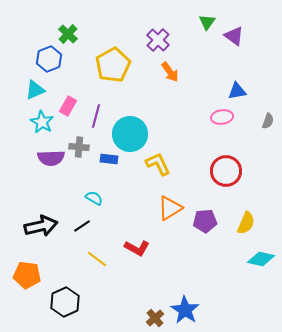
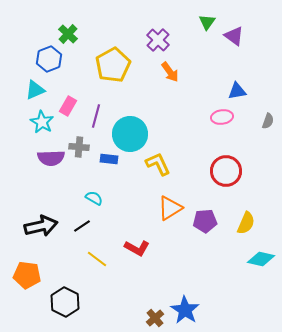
black hexagon: rotated 8 degrees counterclockwise
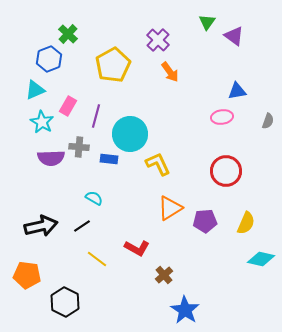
brown cross: moved 9 px right, 43 px up
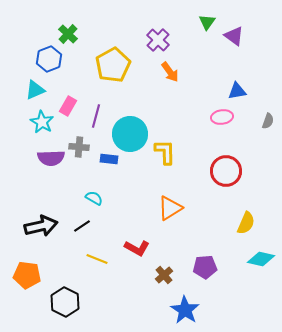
yellow L-shape: moved 7 px right, 12 px up; rotated 24 degrees clockwise
purple pentagon: moved 46 px down
yellow line: rotated 15 degrees counterclockwise
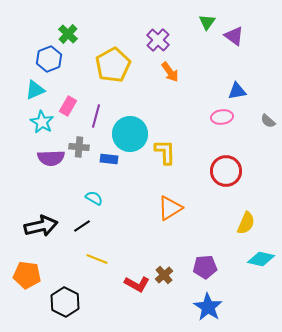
gray semicircle: rotated 112 degrees clockwise
red L-shape: moved 36 px down
blue star: moved 23 px right, 3 px up
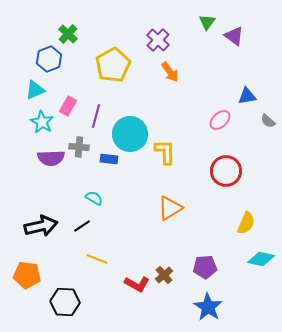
blue triangle: moved 10 px right, 5 px down
pink ellipse: moved 2 px left, 3 px down; rotated 35 degrees counterclockwise
black hexagon: rotated 24 degrees counterclockwise
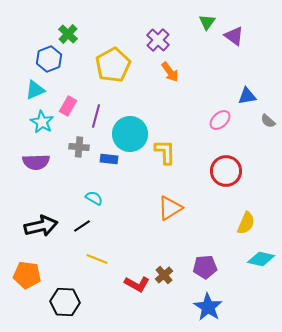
purple semicircle: moved 15 px left, 4 px down
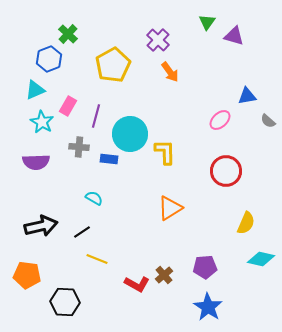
purple triangle: rotated 20 degrees counterclockwise
black line: moved 6 px down
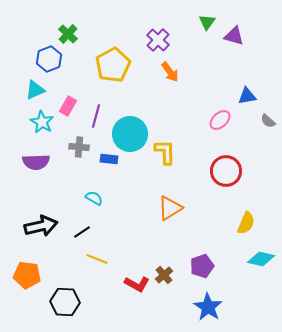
purple pentagon: moved 3 px left, 1 px up; rotated 15 degrees counterclockwise
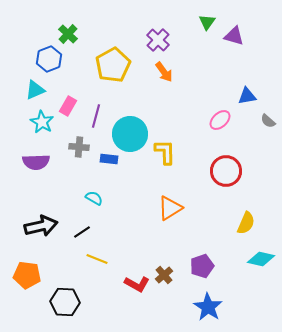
orange arrow: moved 6 px left
